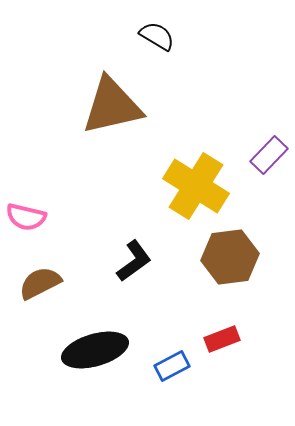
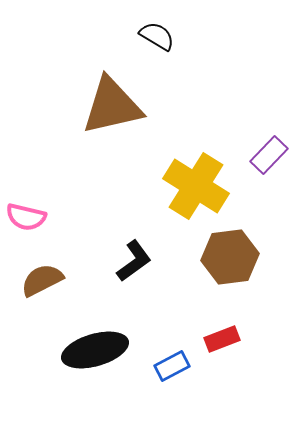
brown semicircle: moved 2 px right, 3 px up
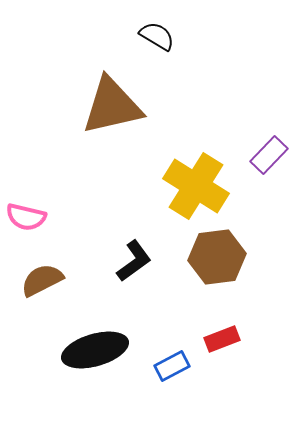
brown hexagon: moved 13 px left
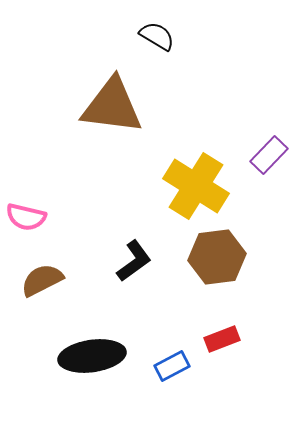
brown triangle: rotated 20 degrees clockwise
black ellipse: moved 3 px left, 6 px down; rotated 8 degrees clockwise
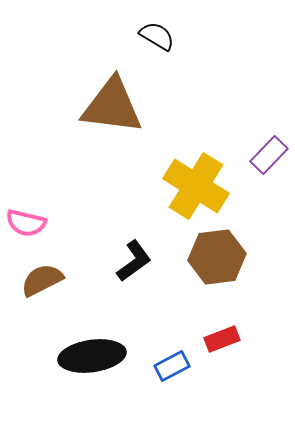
pink semicircle: moved 6 px down
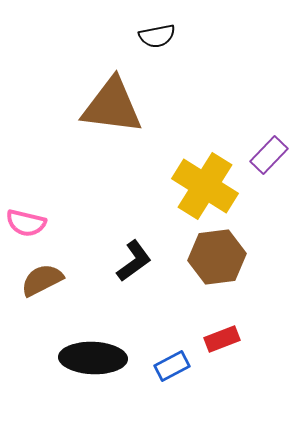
black semicircle: rotated 138 degrees clockwise
yellow cross: moved 9 px right
black ellipse: moved 1 px right, 2 px down; rotated 10 degrees clockwise
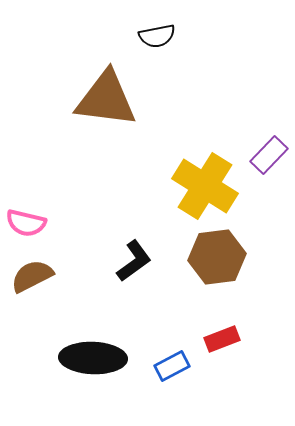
brown triangle: moved 6 px left, 7 px up
brown semicircle: moved 10 px left, 4 px up
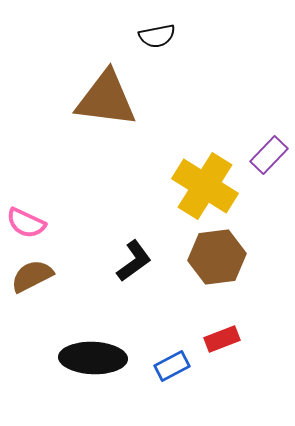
pink semicircle: rotated 12 degrees clockwise
